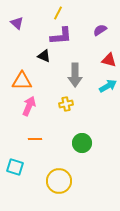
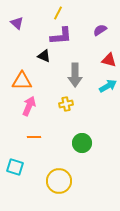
orange line: moved 1 px left, 2 px up
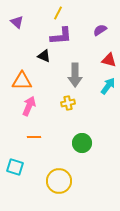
purple triangle: moved 1 px up
cyan arrow: rotated 24 degrees counterclockwise
yellow cross: moved 2 px right, 1 px up
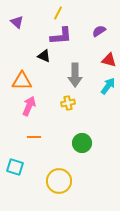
purple semicircle: moved 1 px left, 1 px down
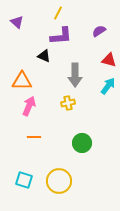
cyan square: moved 9 px right, 13 px down
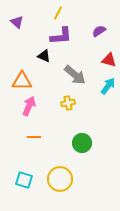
gray arrow: rotated 50 degrees counterclockwise
yellow circle: moved 1 px right, 2 px up
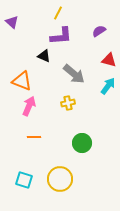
purple triangle: moved 5 px left
gray arrow: moved 1 px left, 1 px up
orange triangle: rotated 20 degrees clockwise
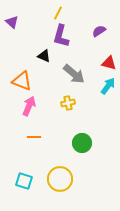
purple L-shape: rotated 110 degrees clockwise
red triangle: moved 3 px down
cyan square: moved 1 px down
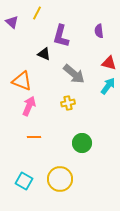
yellow line: moved 21 px left
purple semicircle: rotated 64 degrees counterclockwise
black triangle: moved 2 px up
cyan square: rotated 12 degrees clockwise
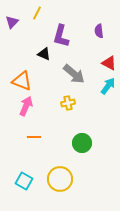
purple triangle: rotated 32 degrees clockwise
red triangle: rotated 14 degrees clockwise
pink arrow: moved 3 px left
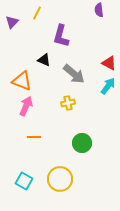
purple semicircle: moved 21 px up
black triangle: moved 6 px down
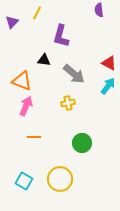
black triangle: rotated 16 degrees counterclockwise
